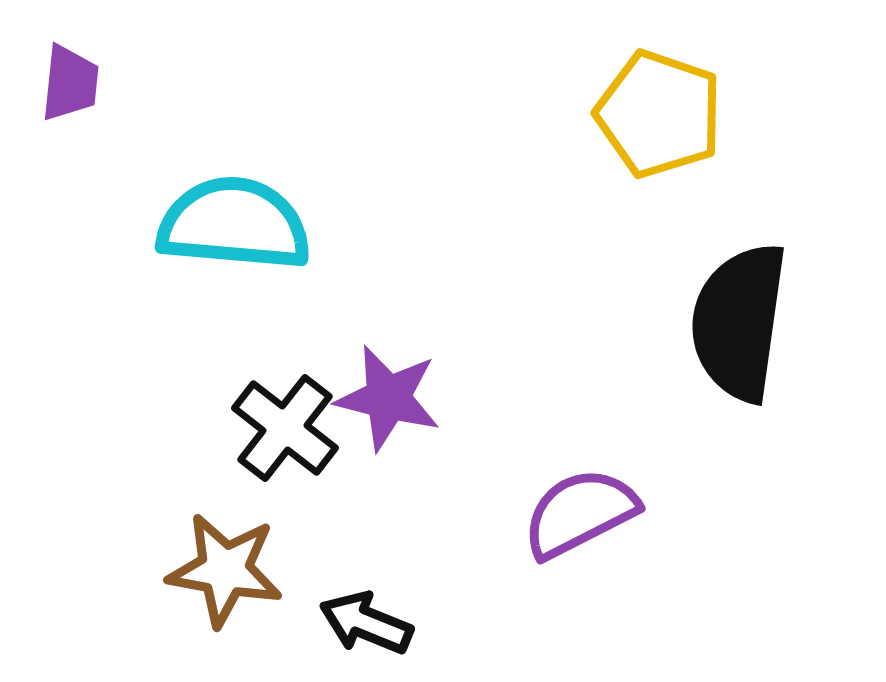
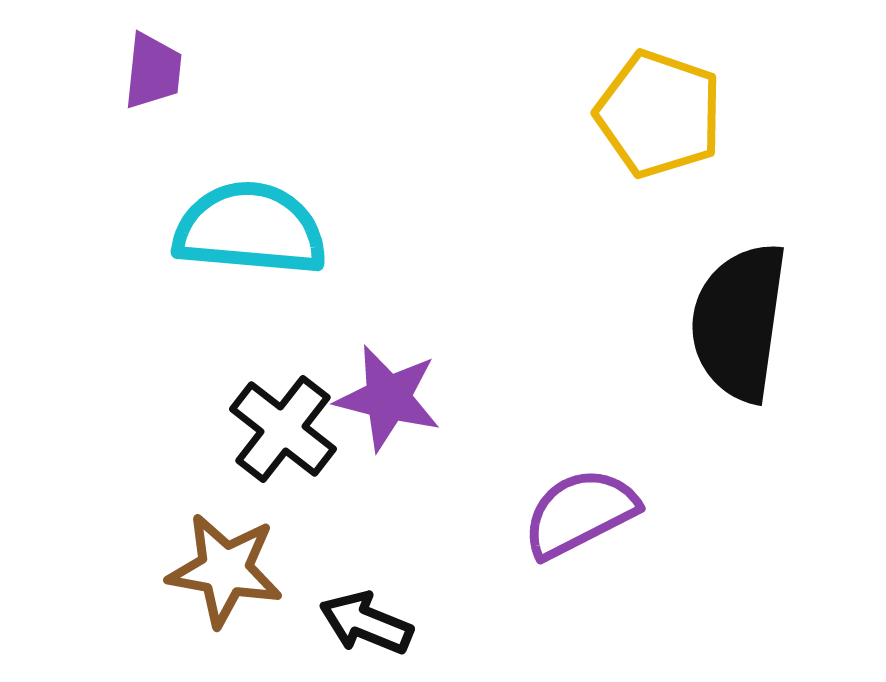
purple trapezoid: moved 83 px right, 12 px up
cyan semicircle: moved 16 px right, 5 px down
black cross: moved 2 px left, 1 px down
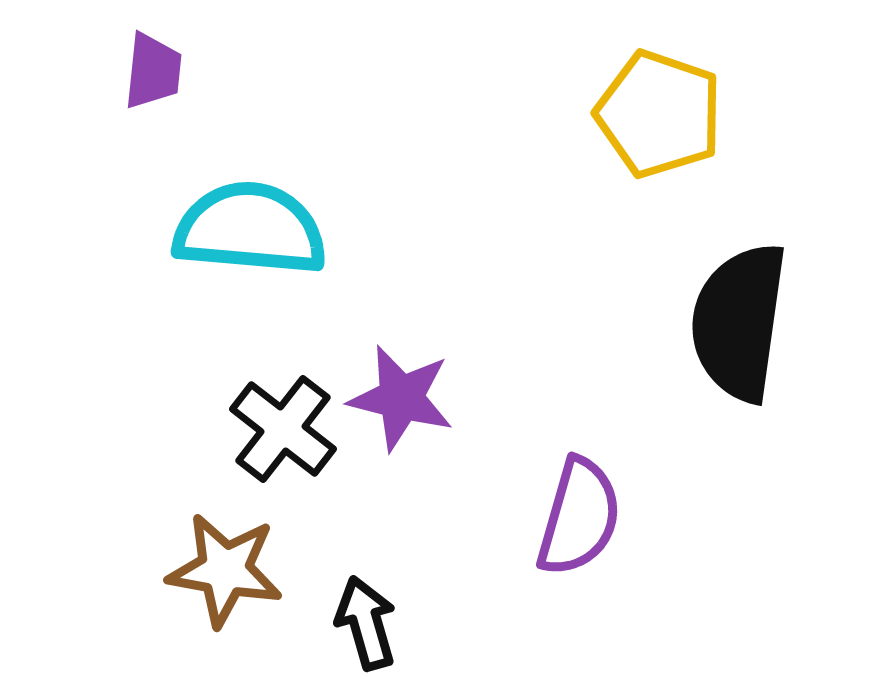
purple star: moved 13 px right
purple semicircle: moved 1 px left, 4 px down; rotated 133 degrees clockwise
black arrow: rotated 52 degrees clockwise
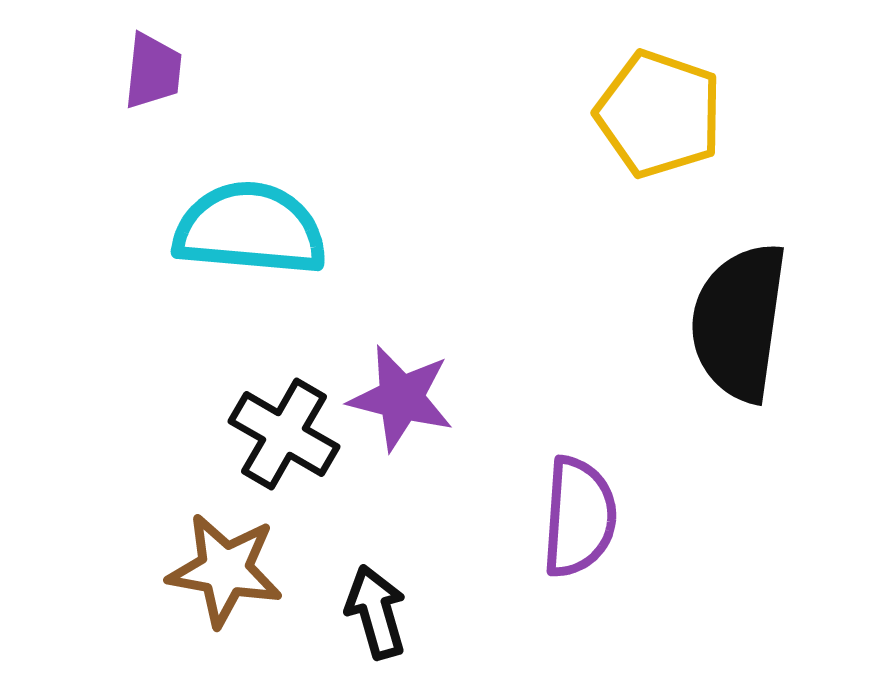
black cross: moved 1 px right, 5 px down; rotated 8 degrees counterclockwise
purple semicircle: rotated 12 degrees counterclockwise
black arrow: moved 10 px right, 11 px up
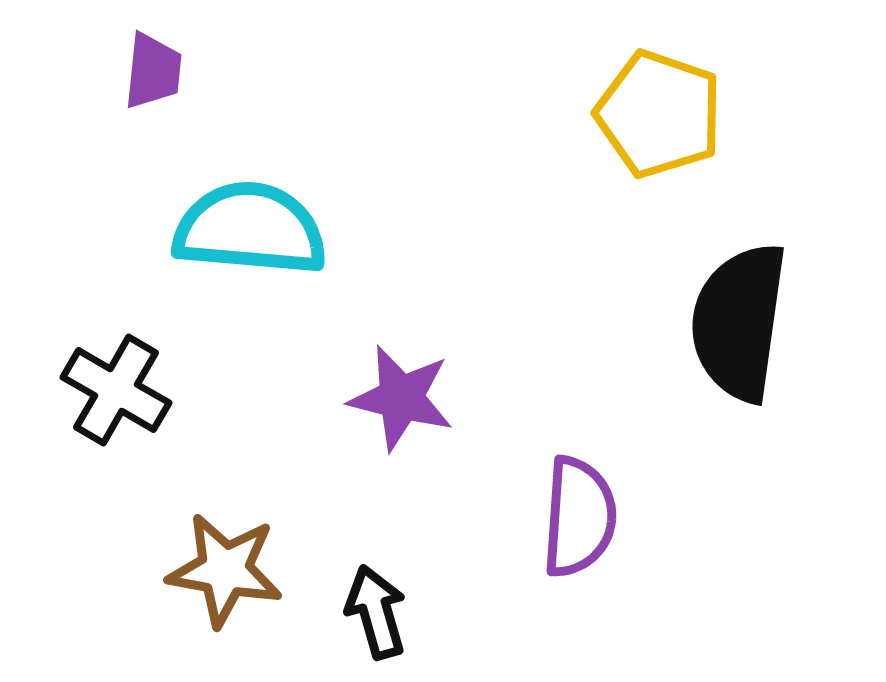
black cross: moved 168 px left, 44 px up
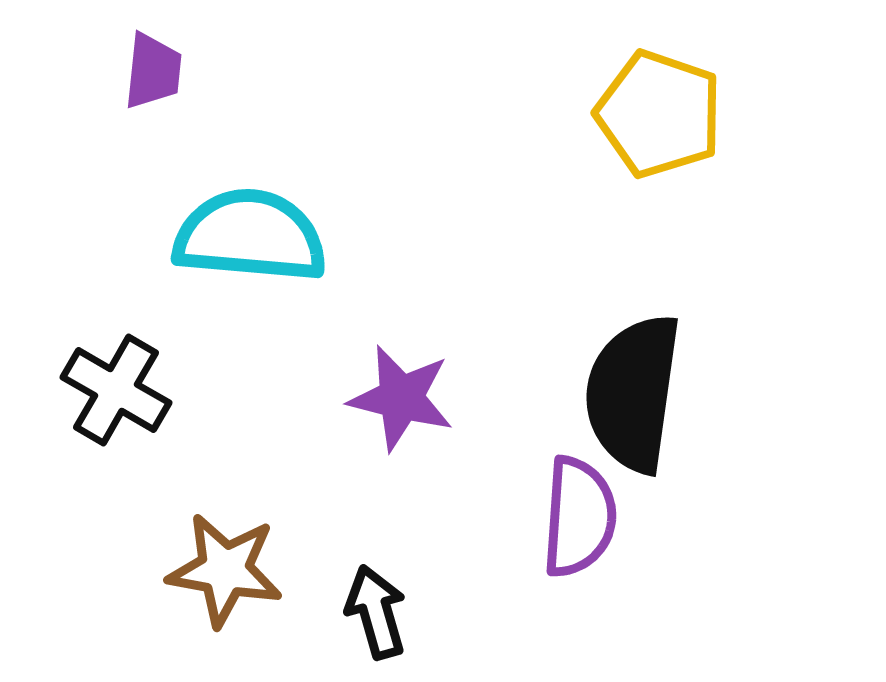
cyan semicircle: moved 7 px down
black semicircle: moved 106 px left, 71 px down
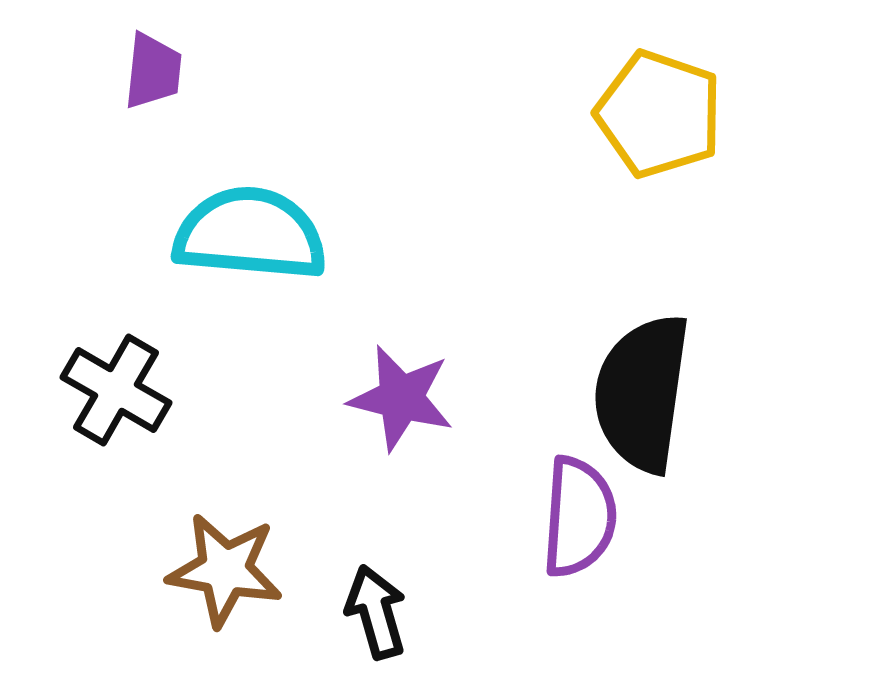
cyan semicircle: moved 2 px up
black semicircle: moved 9 px right
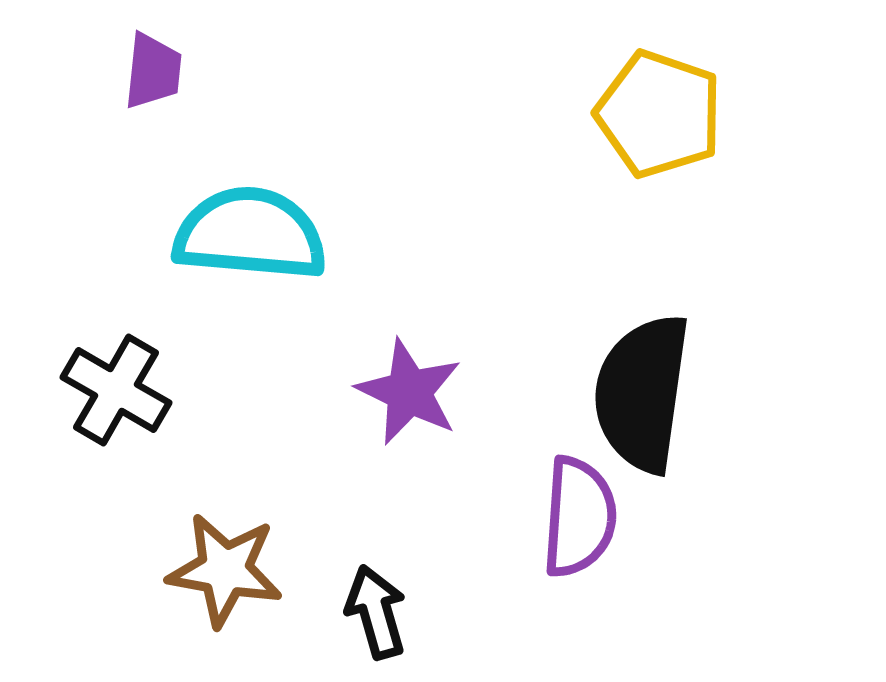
purple star: moved 8 px right, 6 px up; rotated 12 degrees clockwise
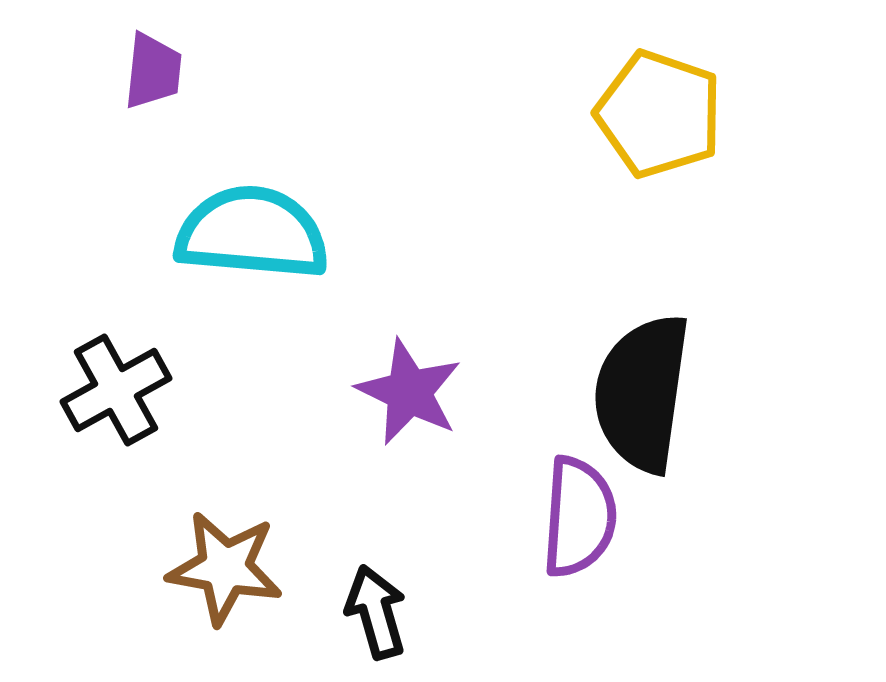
cyan semicircle: moved 2 px right, 1 px up
black cross: rotated 31 degrees clockwise
brown star: moved 2 px up
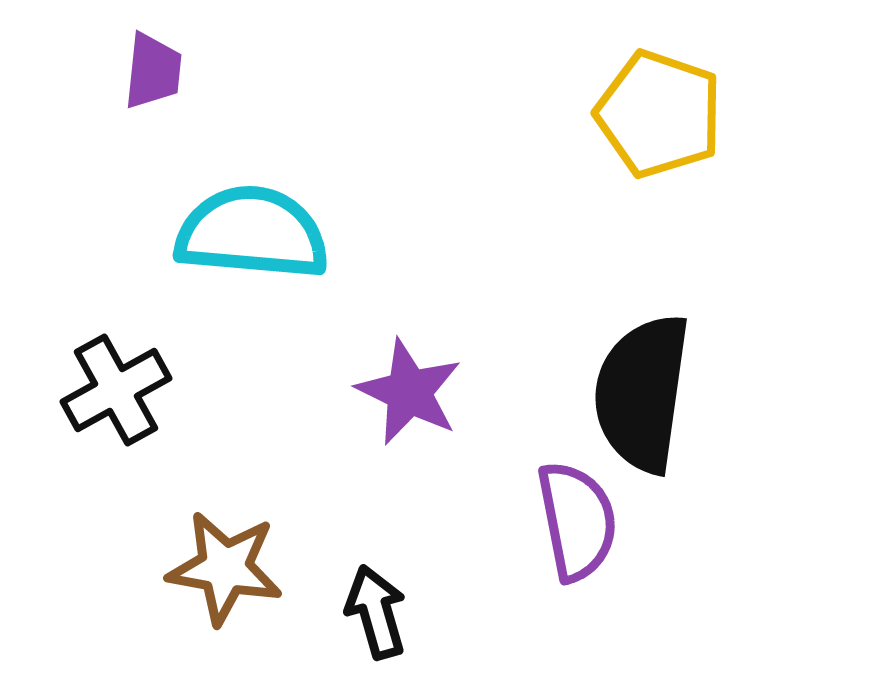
purple semicircle: moved 2 px left, 4 px down; rotated 15 degrees counterclockwise
